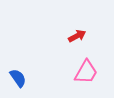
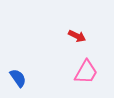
red arrow: rotated 54 degrees clockwise
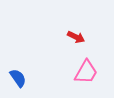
red arrow: moved 1 px left, 1 px down
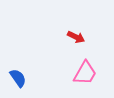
pink trapezoid: moved 1 px left, 1 px down
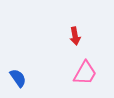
red arrow: moved 1 px left, 1 px up; rotated 54 degrees clockwise
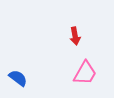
blue semicircle: rotated 18 degrees counterclockwise
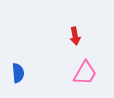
blue semicircle: moved 5 px up; rotated 48 degrees clockwise
